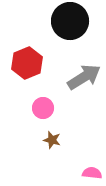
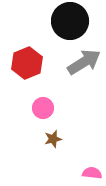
gray arrow: moved 15 px up
brown star: moved 1 px right, 1 px up; rotated 30 degrees counterclockwise
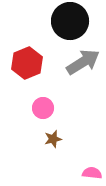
gray arrow: moved 1 px left
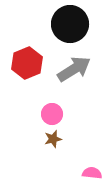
black circle: moved 3 px down
gray arrow: moved 9 px left, 7 px down
pink circle: moved 9 px right, 6 px down
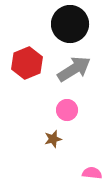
pink circle: moved 15 px right, 4 px up
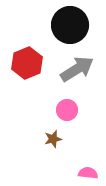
black circle: moved 1 px down
gray arrow: moved 3 px right
pink semicircle: moved 4 px left
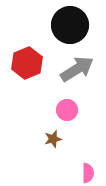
pink semicircle: rotated 84 degrees clockwise
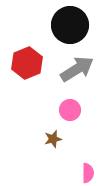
pink circle: moved 3 px right
